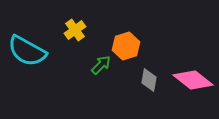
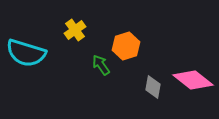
cyan semicircle: moved 1 px left, 2 px down; rotated 12 degrees counterclockwise
green arrow: rotated 80 degrees counterclockwise
gray diamond: moved 4 px right, 7 px down
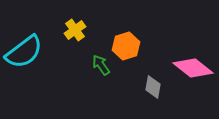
cyan semicircle: moved 2 px left, 1 px up; rotated 54 degrees counterclockwise
pink diamond: moved 12 px up
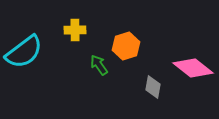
yellow cross: rotated 35 degrees clockwise
green arrow: moved 2 px left
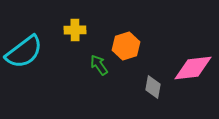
pink diamond: rotated 45 degrees counterclockwise
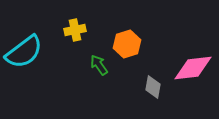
yellow cross: rotated 10 degrees counterclockwise
orange hexagon: moved 1 px right, 2 px up
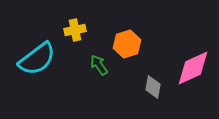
cyan semicircle: moved 13 px right, 7 px down
pink diamond: rotated 18 degrees counterclockwise
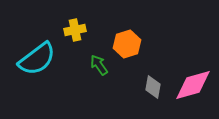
pink diamond: moved 17 px down; rotated 9 degrees clockwise
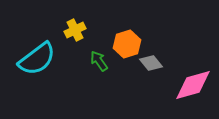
yellow cross: rotated 15 degrees counterclockwise
green arrow: moved 4 px up
gray diamond: moved 2 px left, 24 px up; rotated 50 degrees counterclockwise
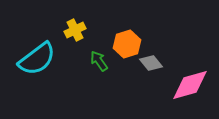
pink diamond: moved 3 px left
